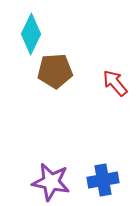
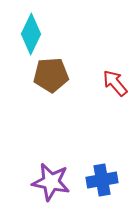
brown pentagon: moved 4 px left, 4 px down
blue cross: moved 1 px left
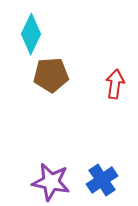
red arrow: moved 1 px down; rotated 48 degrees clockwise
blue cross: rotated 24 degrees counterclockwise
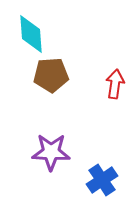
cyan diamond: rotated 30 degrees counterclockwise
purple star: moved 30 px up; rotated 9 degrees counterclockwise
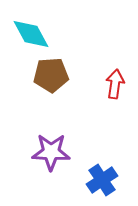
cyan diamond: rotated 24 degrees counterclockwise
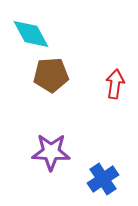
blue cross: moved 1 px right, 1 px up
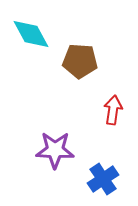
brown pentagon: moved 29 px right, 14 px up; rotated 8 degrees clockwise
red arrow: moved 2 px left, 26 px down
purple star: moved 4 px right, 2 px up
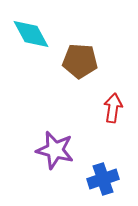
red arrow: moved 2 px up
purple star: rotated 12 degrees clockwise
blue cross: rotated 16 degrees clockwise
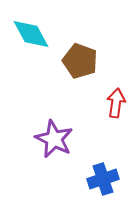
brown pentagon: rotated 16 degrees clockwise
red arrow: moved 3 px right, 5 px up
purple star: moved 1 px left, 11 px up; rotated 12 degrees clockwise
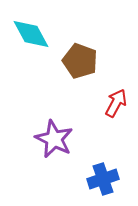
red arrow: rotated 20 degrees clockwise
